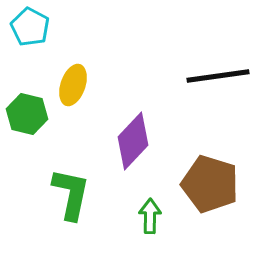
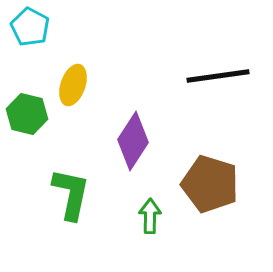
purple diamond: rotated 10 degrees counterclockwise
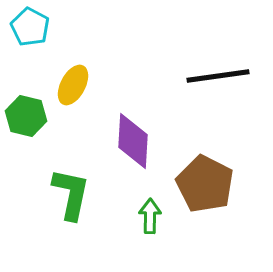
yellow ellipse: rotated 9 degrees clockwise
green hexagon: moved 1 px left, 2 px down
purple diamond: rotated 30 degrees counterclockwise
brown pentagon: moved 5 px left; rotated 10 degrees clockwise
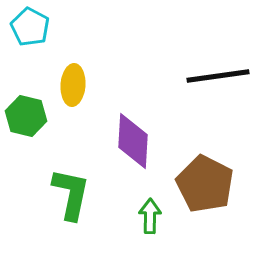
yellow ellipse: rotated 24 degrees counterclockwise
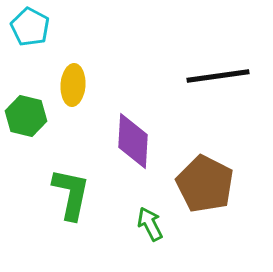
green arrow: moved 8 px down; rotated 28 degrees counterclockwise
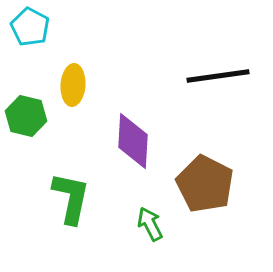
green L-shape: moved 4 px down
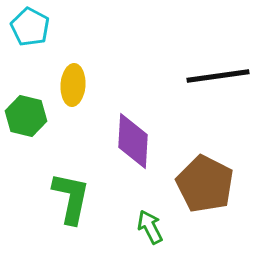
green arrow: moved 3 px down
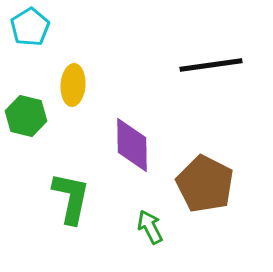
cyan pentagon: rotated 12 degrees clockwise
black line: moved 7 px left, 11 px up
purple diamond: moved 1 px left, 4 px down; rotated 4 degrees counterclockwise
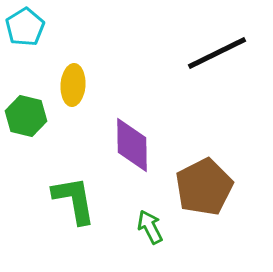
cyan pentagon: moved 5 px left
black line: moved 6 px right, 12 px up; rotated 18 degrees counterclockwise
brown pentagon: moved 1 px left, 3 px down; rotated 18 degrees clockwise
green L-shape: moved 3 px right, 2 px down; rotated 22 degrees counterclockwise
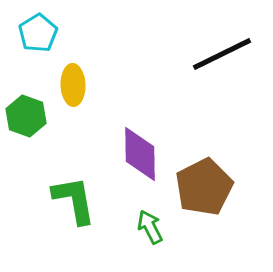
cyan pentagon: moved 13 px right, 6 px down
black line: moved 5 px right, 1 px down
yellow ellipse: rotated 6 degrees counterclockwise
green hexagon: rotated 6 degrees clockwise
purple diamond: moved 8 px right, 9 px down
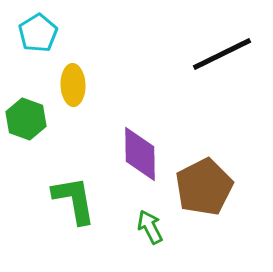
green hexagon: moved 3 px down
